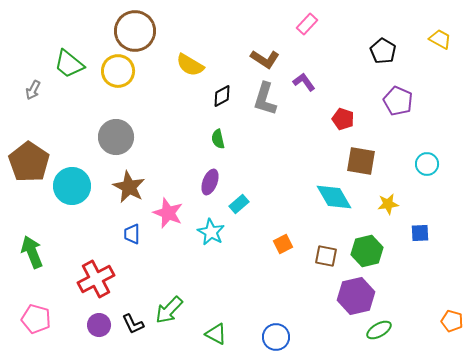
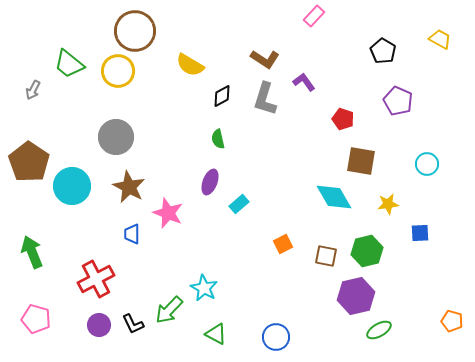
pink rectangle at (307, 24): moved 7 px right, 8 px up
cyan star at (211, 232): moved 7 px left, 56 px down
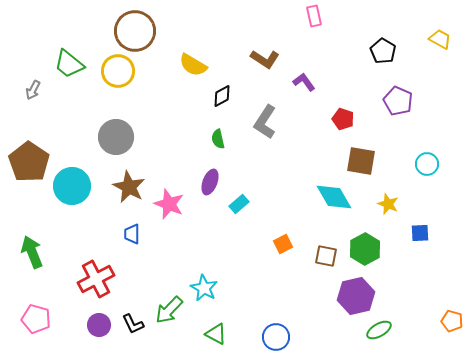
pink rectangle at (314, 16): rotated 55 degrees counterclockwise
yellow semicircle at (190, 65): moved 3 px right
gray L-shape at (265, 99): moved 23 px down; rotated 16 degrees clockwise
yellow star at (388, 204): rotated 30 degrees clockwise
pink star at (168, 213): moved 1 px right, 9 px up
green hexagon at (367, 251): moved 2 px left, 2 px up; rotated 16 degrees counterclockwise
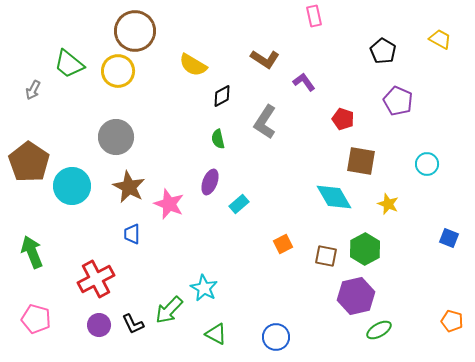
blue square at (420, 233): moved 29 px right, 5 px down; rotated 24 degrees clockwise
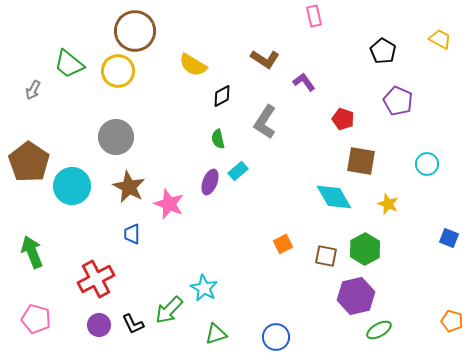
cyan rectangle at (239, 204): moved 1 px left, 33 px up
green triangle at (216, 334): rotated 45 degrees counterclockwise
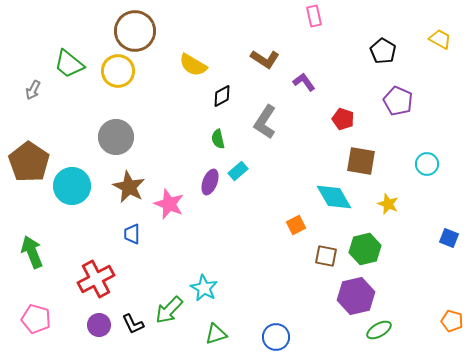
orange square at (283, 244): moved 13 px right, 19 px up
green hexagon at (365, 249): rotated 16 degrees clockwise
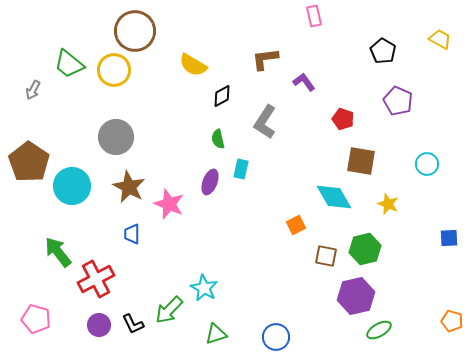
brown L-shape at (265, 59): rotated 140 degrees clockwise
yellow circle at (118, 71): moved 4 px left, 1 px up
cyan rectangle at (238, 171): moved 3 px right, 2 px up; rotated 36 degrees counterclockwise
blue square at (449, 238): rotated 24 degrees counterclockwise
green arrow at (32, 252): moved 26 px right; rotated 16 degrees counterclockwise
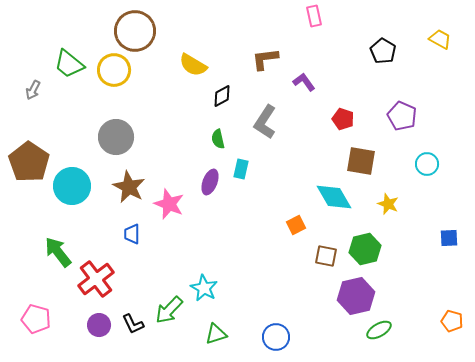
purple pentagon at (398, 101): moved 4 px right, 15 px down
red cross at (96, 279): rotated 9 degrees counterclockwise
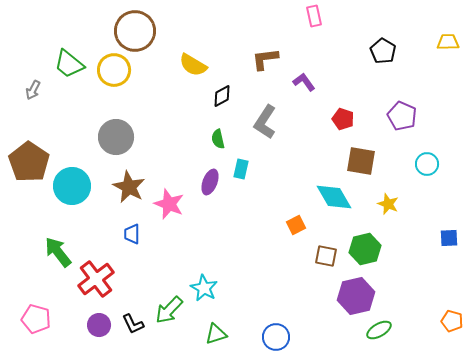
yellow trapezoid at (440, 39): moved 8 px right, 3 px down; rotated 30 degrees counterclockwise
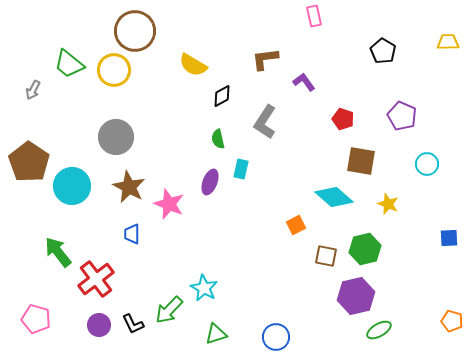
cyan diamond at (334, 197): rotated 18 degrees counterclockwise
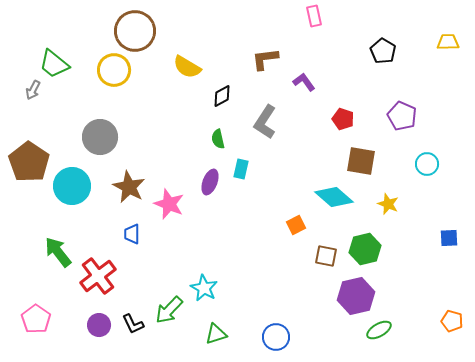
green trapezoid at (69, 64): moved 15 px left
yellow semicircle at (193, 65): moved 6 px left, 2 px down
gray circle at (116, 137): moved 16 px left
red cross at (96, 279): moved 2 px right, 3 px up
pink pentagon at (36, 319): rotated 20 degrees clockwise
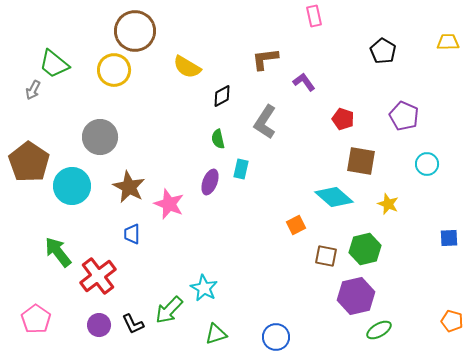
purple pentagon at (402, 116): moved 2 px right
